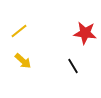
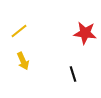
yellow arrow: rotated 24 degrees clockwise
black line: moved 8 px down; rotated 14 degrees clockwise
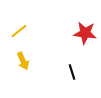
black line: moved 1 px left, 2 px up
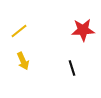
red star: moved 2 px left, 3 px up; rotated 10 degrees counterclockwise
black line: moved 4 px up
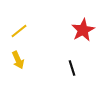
red star: rotated 25 degrees counterclockwise
yellow arrow: moved 5 px left, 1 px up
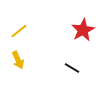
black line: rotated 42 degrees counterclockwise
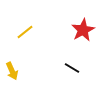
yellow line: moved 6 px right, 1 px down
yellow arrow: moved 6 px left, 11 px down
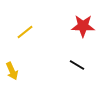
red star: moved 4 px up; rotated 30 degrees clockwise
black line: moved 5 px right, 3 px up
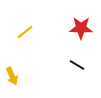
red star: moved 2 px left, 2 px down
yellow arrow: moved 5 px down
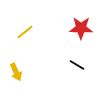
yellow arrow: moved 4 px right, 4 px up
